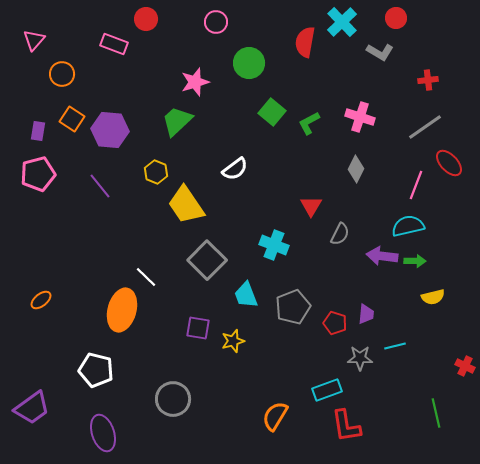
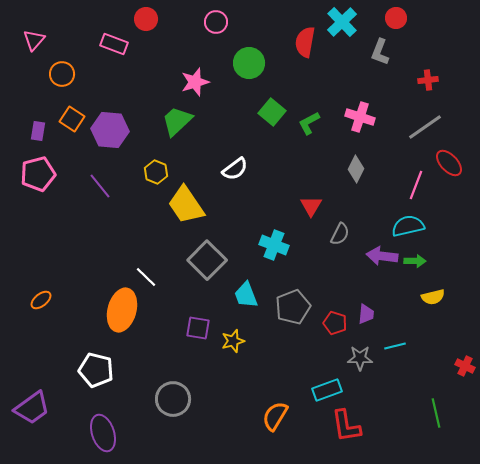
gray L-shape at (380, 52): rotated 80 degrees clockwise
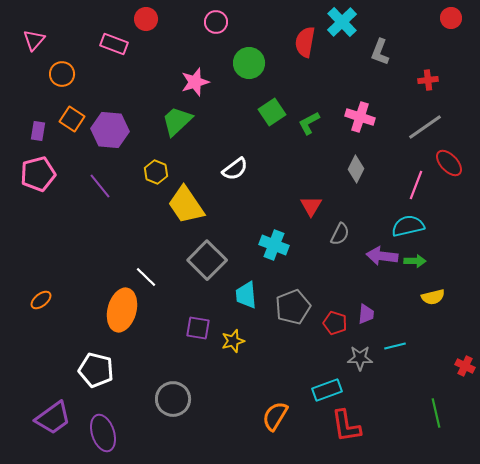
red circle at (396, 18): moved 55 px right
green square at (272, 112): rotated 16 degrees clockwise
cyan trapezoid at (246, 295): rotated 16 degrees clockwise
purple trapezoid at (32, 408): moved 21 px right, 10 px down
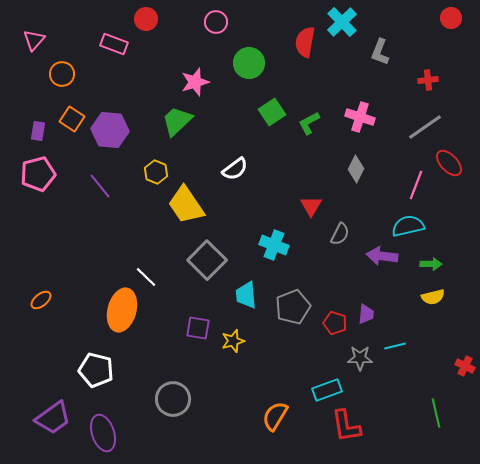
green arrow at (415, 261): moved 16 px right, 3 px down
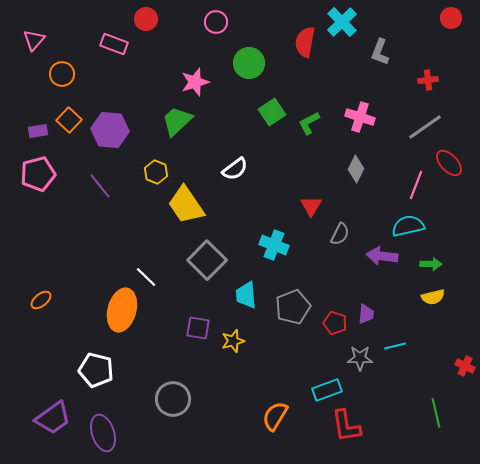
orange square at (72, 119): moved 3 px left, 1 px down; rotated 10 degrees clockwise
purple rectangle at (38, 131): rotated 72 degrees clockwise
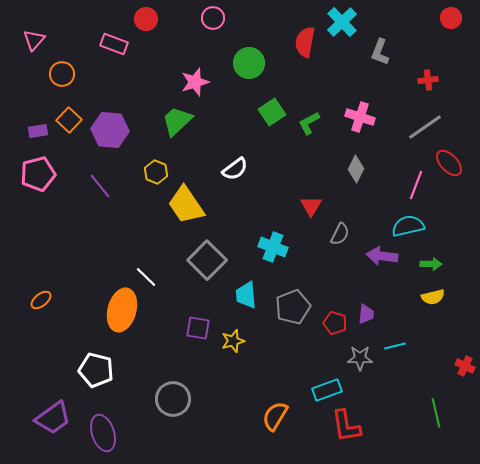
pink circle at (216, 22): moved 3 px left, 4 px up
cyan cross at (274, 245): moved 1 px left, 2 px down
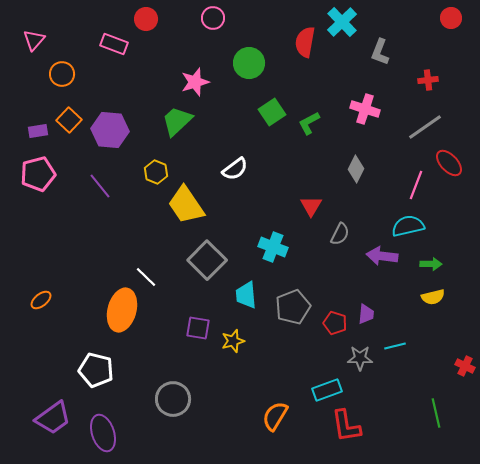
pink cross at (360, 117): moved 5 px right, 8 px up
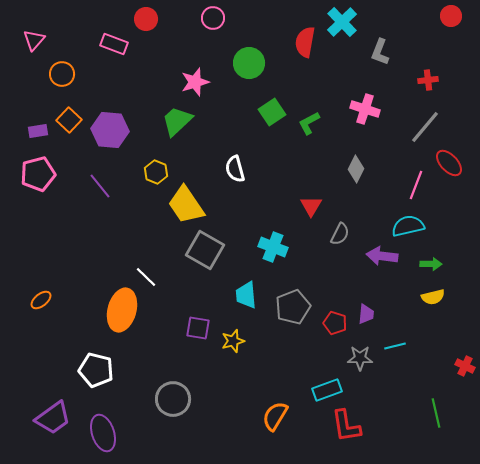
red circle at (451, 18): moved 2 px up
gray line at (425, 127): rotated 15 degrees counterclockwise
white semicircle at (235, 169): rotated 112 degrees clockwise
gray square at (207, 260): moved 2 px left, 10 px up; rotated 15 degrees counterclockwise
